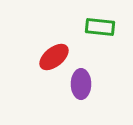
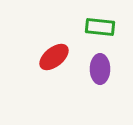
purple ellipse: moved 19 px right, 15 px up
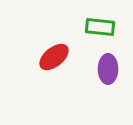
purple ellipse: moved 8 px right
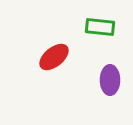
purple ellipse: moved 2 px right, 11 px down
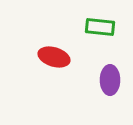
red ellipse: rotated 56 degrees clockwise
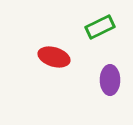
green rectangle: rotated 32 degrees counterclockwise
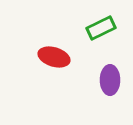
green rectangle: moved 1 px right, 1 px down
